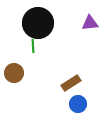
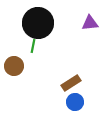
green line: rotated 16 degrees clockwise
brown circle: moved 7 px up
blue circle: moved 3 px left, 2 px up
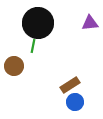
brown rectangle: moved 1 px left, 2 px down
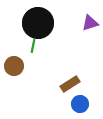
purple triangle: rotated 12 degrees counterclockwise
brown rectangle: moved 1 px up
blue circle: moved 5 px right, 2 px down
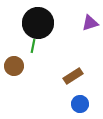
brown rectangle: moved 3 px right, 8 px up
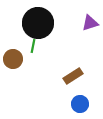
brown circle: moved 1 px left, 7 px up
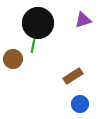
purple triangle: moved 7 px left, 3 px up
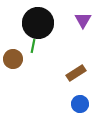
purple triangle: rotated 42 degrees counterclockwise
brown rectangle: moved 3 px right, 3 px up
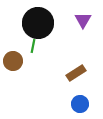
brown circle: moved 2 px down
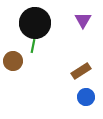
black circle: moved 3 px left
brown rectangle: moved 5 px right, 2 px up
blue circle: moved 6 px right, 7 px up
